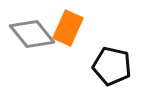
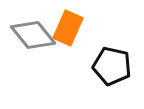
gray diamond: moved 1 px right, 1 px down
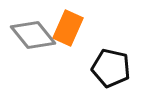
black pentagon: moved 1 px left, 2 px down
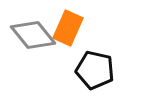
black pentagon: moved 16 px left, 2 px down
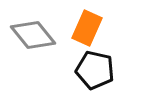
orange rectangle: moved 19 px right
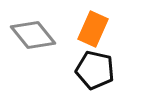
orange rectangle: moved 6 px right, 1 px down
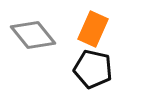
black pentagon: moved 2 px left, 1 px up
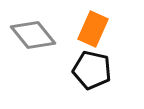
black pentagon: moved 1 px left, 1 px down
